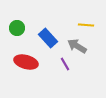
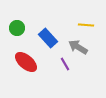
gray arrow: moved 1 px right, 1 px down
red ellipse: rotated 25 degrees clockwise
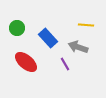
gray arrow: rotated 12 degrees counterclockwise
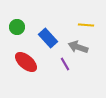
green circle: moved 1 px up
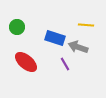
blue rectangle: moved 7 px right; rotated 30 degrees counterclockwise
